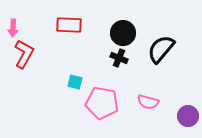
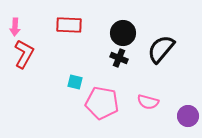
pink arrow: moved 2 px right, 1 px up
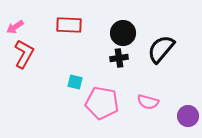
pink arrow: rotated 54 degrees clockwise
black cross: rotated 30 degrees counterclockwise
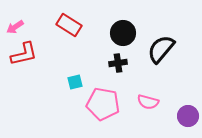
red rectangle: rotated 30 degrees clockwise
red L-shape: rotated 48 degrees clockwise
black cross: moved 1 px left, 5 px down
cyan square: rotated 28 degrees counterclockwise
pink pentagon: moved 1 px right, 1 px down
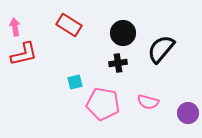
pink arrow: rotated 114 degrees clockwise
purple circle: moved 3 px up
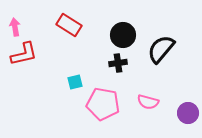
black circle: moved 2 px down
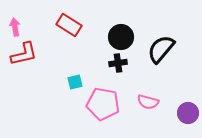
black circle: moved 2 px left, 2 px down
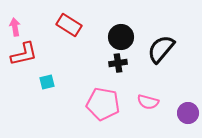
cyan square: moved 28 px left
